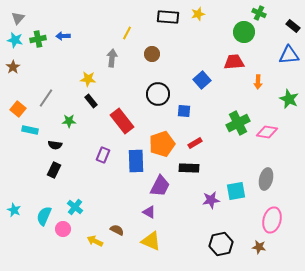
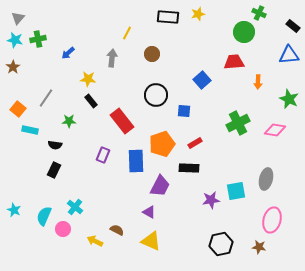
blue arrow at (63, 36): moved 5 px right, 17 px down; rotated 40 degrees counterclockwise
black circle at (158, 94): moved 2 px left, 1 px down
pink diamond at (267, 132): moved 8 px right, 2 px up
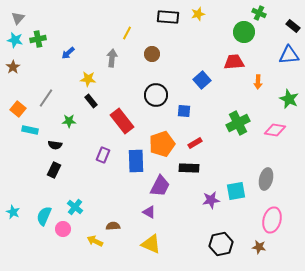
cyan star at (14, 210): moved 1 px left, 2 px down
brown semicircle at (117, 230): moved 4 px left, 4 px up; rotated 32 degrees counterclockwise
yellow triangle at (151, 241): moved 3 px down
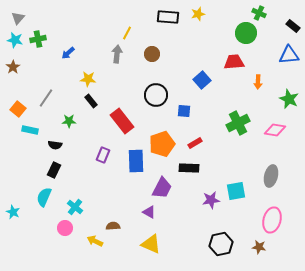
green circle at (244, 32): moved 2 px right, 1 px down
gray arrow at (112, 58): moved 5 px right, 4 px up
gray ellipse at (266, 179): moved 5 px right, 3 px up
purple trapezoid at (160, 186): moved 2 px right, 2 px down
cyan semicircle at (44, 216): moved 19 px up
pink circle at (63, 229): moved 2 px right, 1 px up
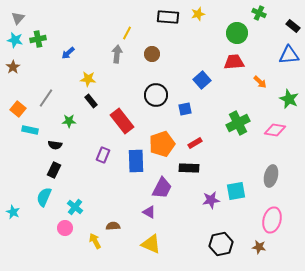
green circle at (246, 33): moved 9 px left
orange arrow at (258, 82): moved 2 px right; rotated 48 degrees counterclockwise
blue square at (184, 111): moved 1 px right, 2 px up; rotated 16 degrees counterclockwise
yellow arrow at (95, 241): rotated 35 degrees clockwise
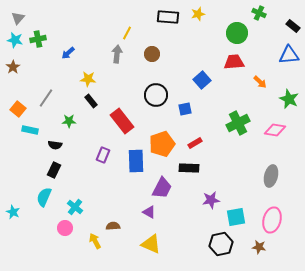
cyan square at (236, 191): moved 26 px down
